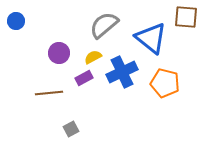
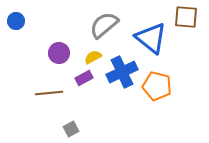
orange pentagon: moved 8 px left, 3 px down
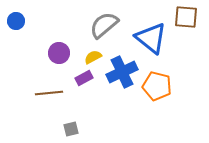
gray square: rotated 14 degrees clockwise
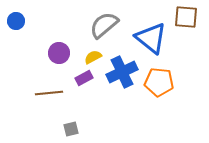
orange pentagon: moved 2 px right, 4 px up; rotated 8 degrees counterclockwise
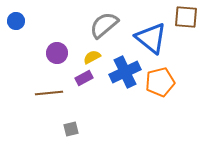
purple circle: moved 2 px left
yellow semicircle: moved 1 px left
blue cross: moved 3 px right
orange pentagon: moved 1 px right; rotated 20 degrees counterclockwise
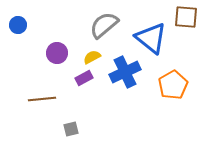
blue circle: moved 2 px right, 4 px down
orange pentagon: moved 13 px right, 3 px down; rotated 16 degrees counterclockwise
brown line: moved 7 px left, 6 px down
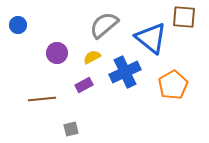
brown square: moved 2 px left
purple rectangle: moved 7 px down
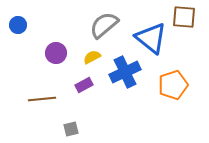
purple circle: moved 1 px left
orange pentagon: rotated 12 degrees clockwise
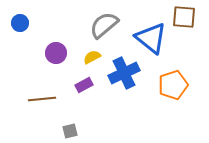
blue circle: moved 2 px right, 2 px up
blue cross: moved 1 px left, 1 px down
gray square: moved 1 px left, 2 px down
